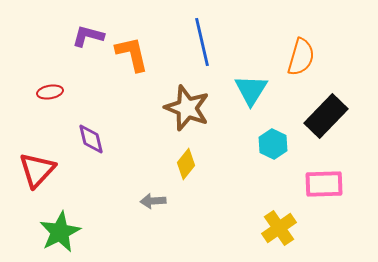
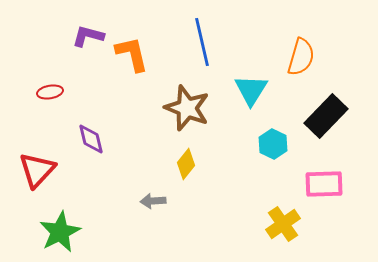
yellow cross: moved 4 px right, 4 px up
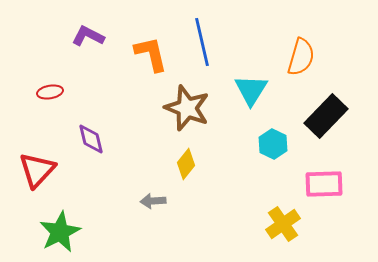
purple L-shape: rotated 12 degrees clockwise
orange L-shape: moved 19 px right
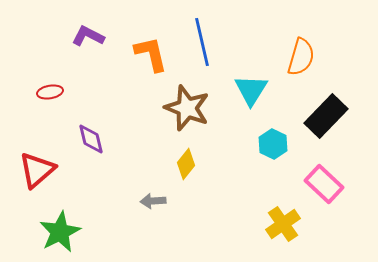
red triangle: rotated 6 degrees clockwise
pink rectangle: rotated 45 degrees clockwise
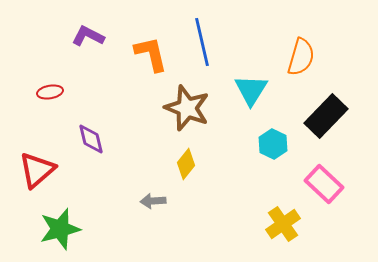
green star: moved 3 px up; rotated 12 degrees clockwise
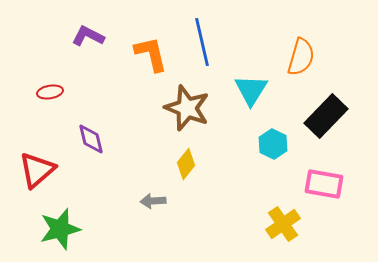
pink rectangle: rotated 33 degrees counterclockwise
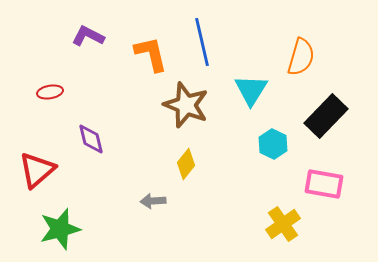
brown star: moved 1 px left, 3 px up
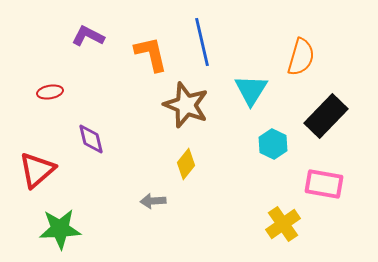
green star: rotated 12 degrees clockwise
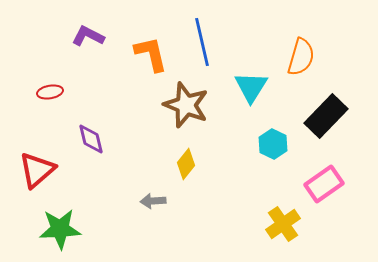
cyan triangle: moved 3 px up
pink rectangle: rotated 45 degrees counterclockwise
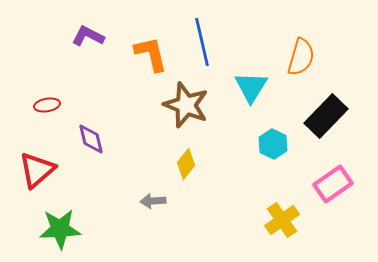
red ellipse: moved 3 px left, 13 px down
pink rectangle: moved 9 px right
yellow cross: moved 1 px left, 4 px up
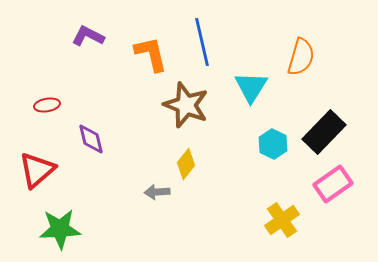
black rectangle: moved 2 px left, 16 px down
gray arrow: moved 4 px right, 9 px up
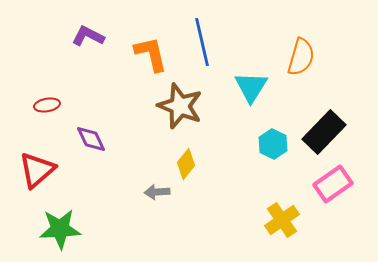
brown star: moved 6 px left, 1 px down
purple diamond: rotated 12 degrees counterclockwise
